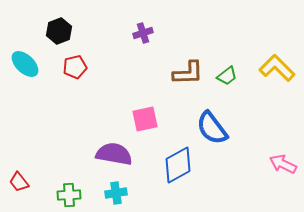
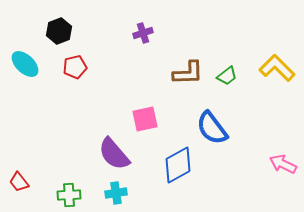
purple semicircle: rotated 141 degrees counterclockwise
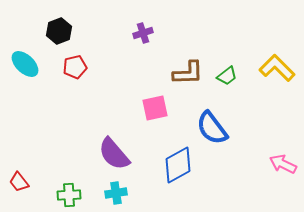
pink square: moved 10 px right, 11 px up
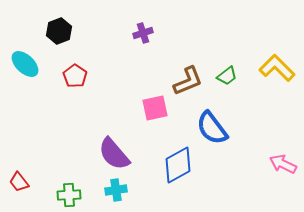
red pentagon: moved 9 px down; rotated 25 degrees counterclockwise
brown L-shape: moved 8 px down; rotated 20 degrees counterclockwise
cyan cross: moved 3 px up
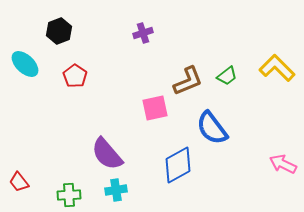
purple semicircle: moved 7 px left
